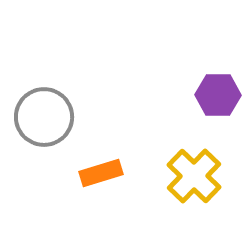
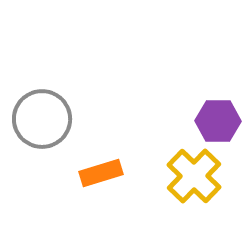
purple hexagon: moved 26 px down
gray circle: moved 2 px left, 2 px down
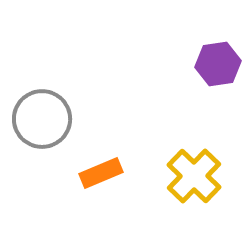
purple hexagon: moved 57 px up; rotated 9 degrees counterclockwise
orange rectangle: rotated 6 degrees counterclockwise
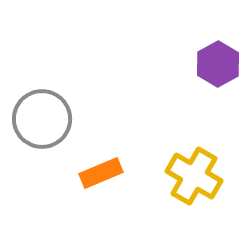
purple hexagon: rotated 21 degrees counterclockwise
yellow cross: rotated 14 degrees counterclockwise
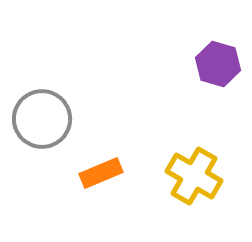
purple hexagon: rotated 15 degrees counterclockwise
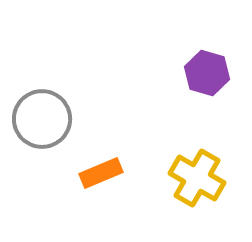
purple hexagon: moved 11 px left, 9 px down
yellow cross: moved 3 px right, 2 px down
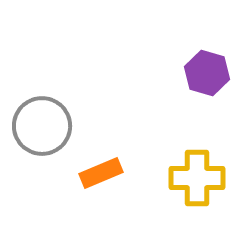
gray circle: moved 7 px down
yellow cross: rotated 30 degrees counterclockwise
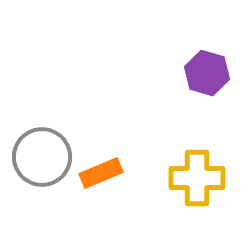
gray circle: moved 31 px down
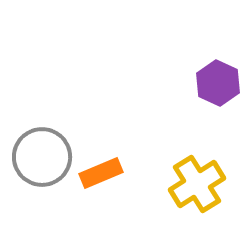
purple hexagon: moved 11 px right, 10 px down; rotated 9 degrees clockwise
yellow cross: moved 6 px down; rotated 32 degrees counterclockwise
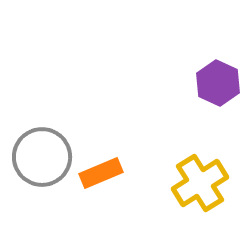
yellow cross: moved 3 px right, 1 px up
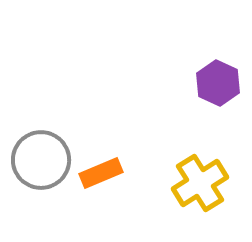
gray circle: moved 1 px left, 3 px down
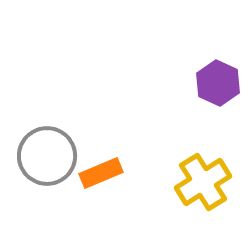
gray circle: moved 6 px right, 4 px up
yellow cross: moved 3 px right, 1 px up
